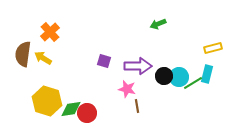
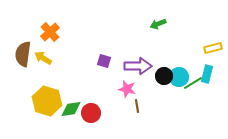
red circle: moved 4 px right
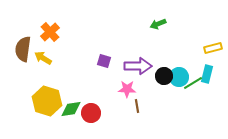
brown semicircle: moved 5 px up
pink star: rotated 12 degrees counterclockwise
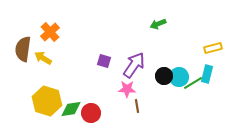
purple arrow: moved 4 px left, 1 px up; rotated 56 degrees counterclockwise
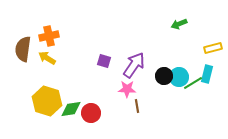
green arrow: moved 21 px right
orange cross: moved 1 px left, 4 px down; rotated 30 degrees clockwise
yellow arrow: moved 4 px right
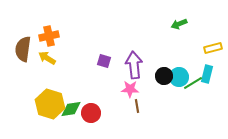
purple arrow: rotated 40 degrees counterclockwise
pink star: moved 3 px right
yellow hexagon: moved 3 px right, 3 px down
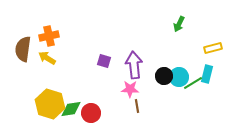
green arrow: rotated 42 degrees counterclockwise
